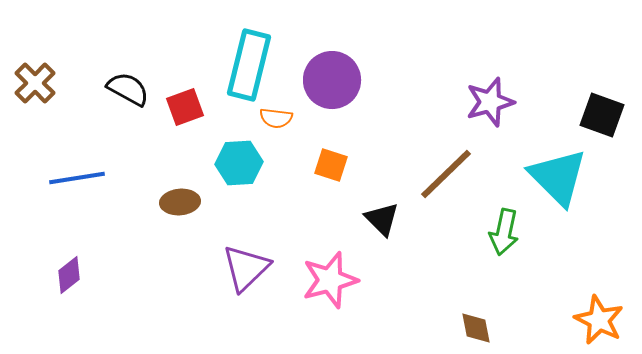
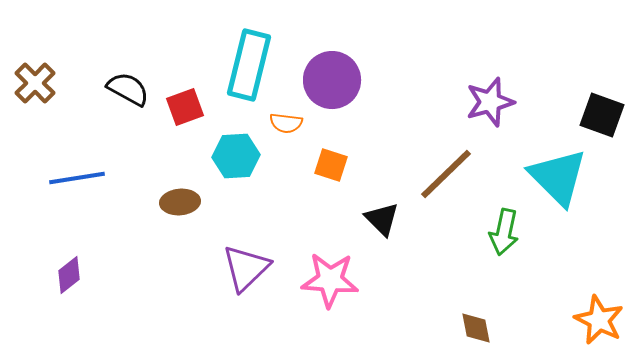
orange semicircle: moved 10 px right, 5 px down
cyan hexagon: moved 3 px left, 7 px up
pink star: rotated 20 degrees clockwise
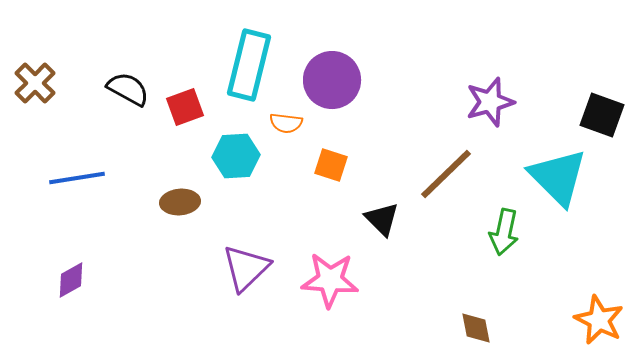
purple diamond: moved 2 px right, 5 px down; rotated 9 degrees clockwise
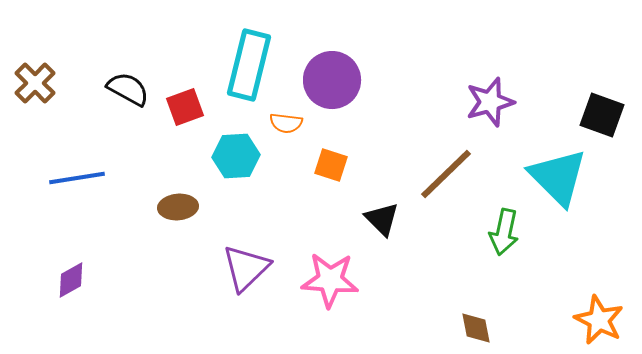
brown ellipse: moved 2 px left, 5 px down
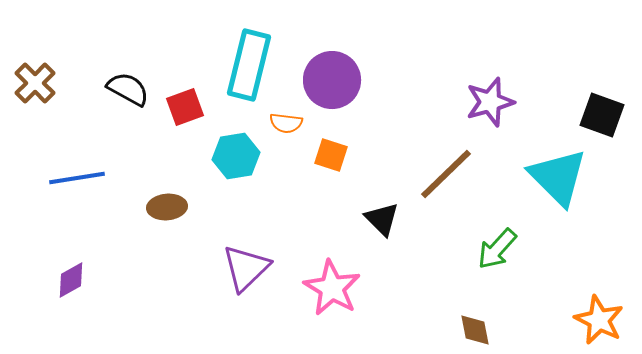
cyan hexagon: rotated 6 degrees counterclockwise
orange square: moved 10 px up
brown ellipse: moved 11 px left
green arrow: moved 7 px left, 17 px down; rotated 30 degrees clockwise
pink star: moved 2 px right, 8 px down; rotated 26 degrees clockwise
brown diamond: moved 1 px left, 2 px down
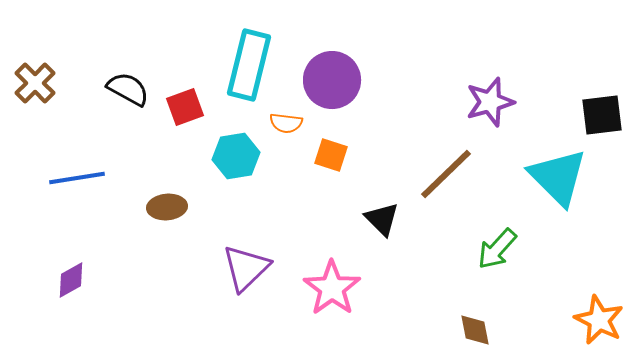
black square: rotated 27 degrees counterclockwise
pink star: rotated 6 degrees clockwise
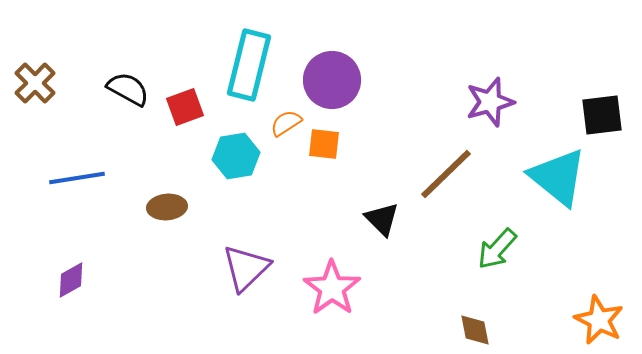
orange semicircle: rotated 140 degrees clockwise
orange square: moved 7 px left, 11 px up; rotated 12 degrees counterclockwise
cyan triangle: rotated 6 degrees counterclockwise
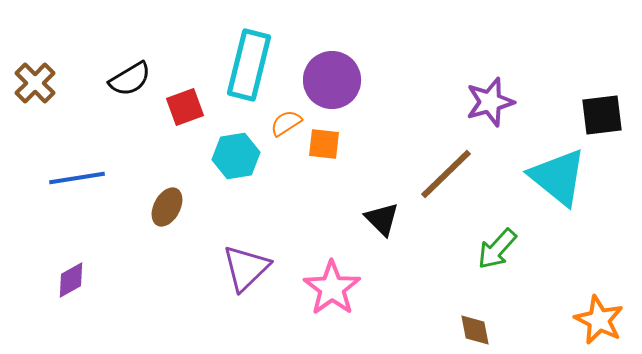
black semicircle: moved 2 px right, 10 px up; rotated 120 degrees clockwise
brown ellipse: rotated 57 degrees counterclockwise
